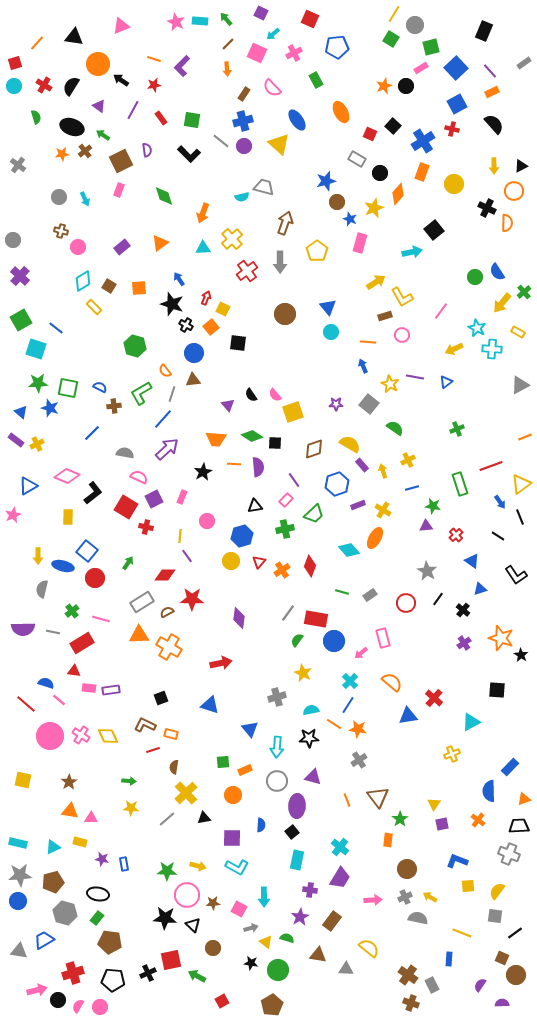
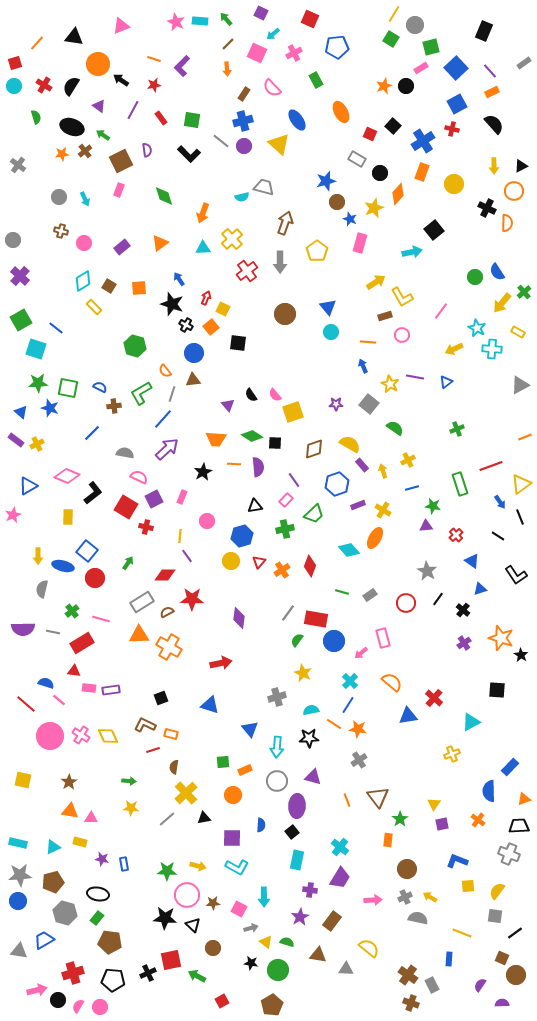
pink circle at (78, 247): moved 6 px right, 4 px up
green semicircle at (287, 938): moved 4 px down
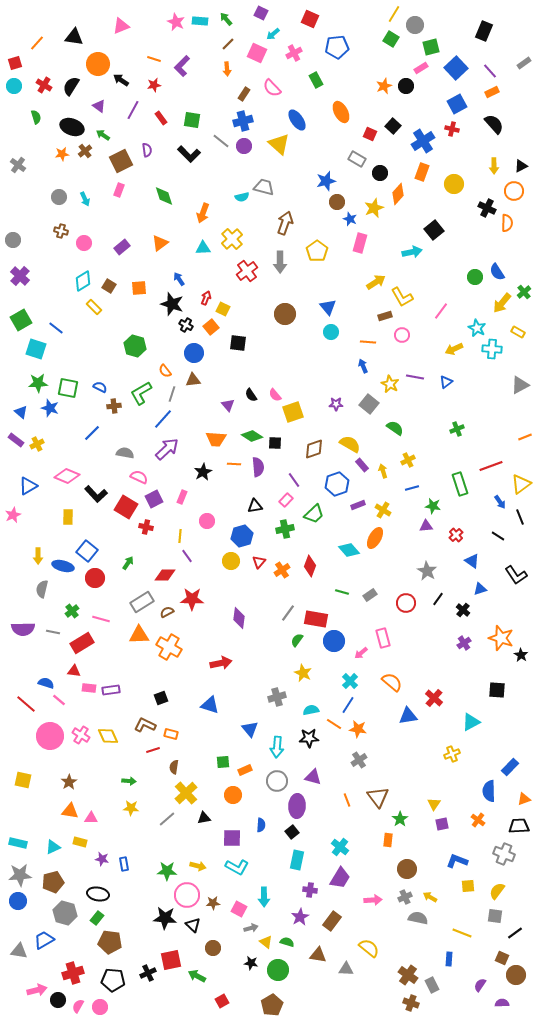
black L-shape at (93, 493): moved 3 px right, 1 px down; rotated 85 degrees clockwise
gray cross at (509, 854): moved 5 px left
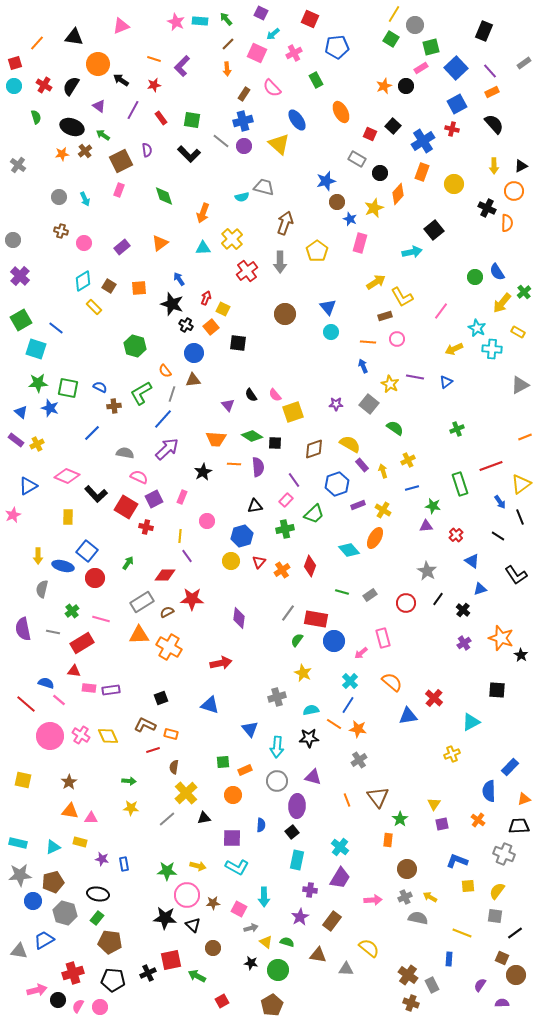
pink circle at (402, 335): moved 5 px left, 4 px down
purple semicircle at (23, 629): rotated 80 degrees clockwise
blue circle at (18, 901): moved 15 px right
